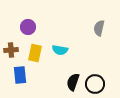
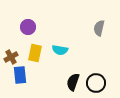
brown cross: moved 7 px down; rotated 24 degrees counterclockwise
black circle: moved 1 px right, 1 px up
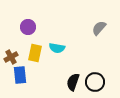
gray semicircle: rotated 28 degrees clockwise
cyan semicircle: moved 3 px left, 2 px up
black circle: moved 1 px left, 1 px up
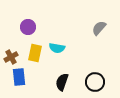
blue rectangle: moved 1 px left, 2 px down
black semicircle: moved 11 px left
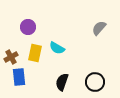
cyan semicircle: rotated 21 degrees clockwise
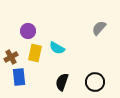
purple circle: moved 4 px down
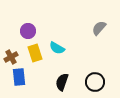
yellow rectangle: rotated 30 degrees counterclockwise
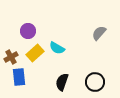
gray semicircle: moved 5 px down
yellow rectangle: rotated 66 degrees clockwise
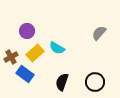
purple circle: moved 1 px left
blue rectangle: moved 6 px right, 3 px up; rotated 48 degrees counterclockwise
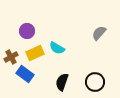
yellow rectangle: rotated 18 degrees clockwise
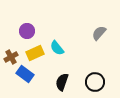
cyan semicircle: rotated 21 degrees clockwise
